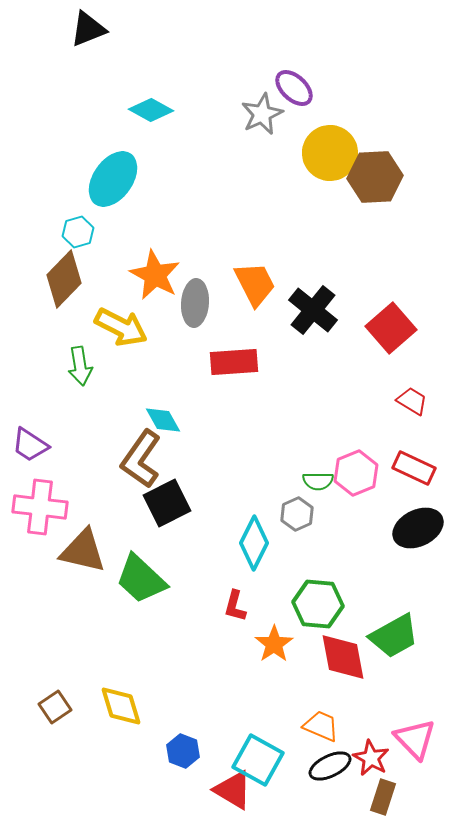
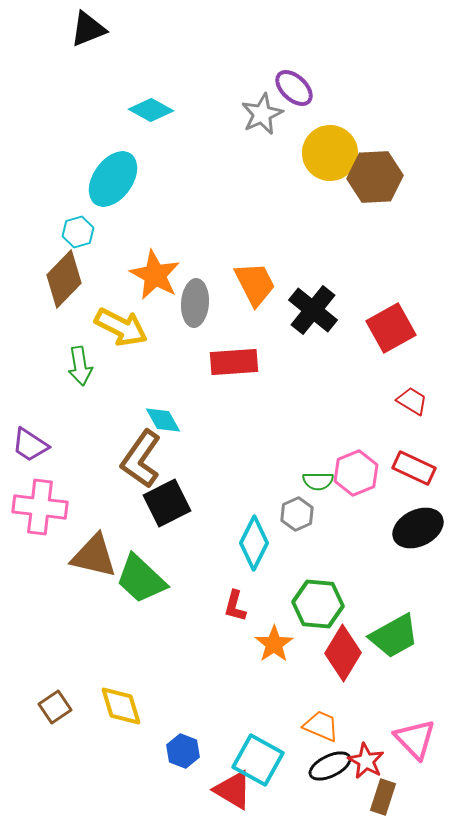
red square at (391, 328): rotated 12 degrees clockwise
brown triangle at (83, 551): moved 11 px right, 5 px down
red diamond at (343, 657): moved 4 px up; rotated 42 degrees clockwise
red star at (371, 758): moved 5 px left, 3 px down
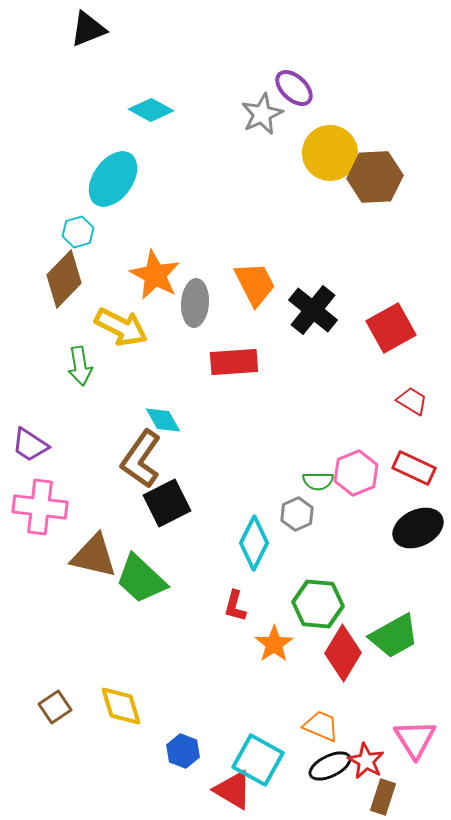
pink triangle at (415, 739): rotated 12 degrees clockwise
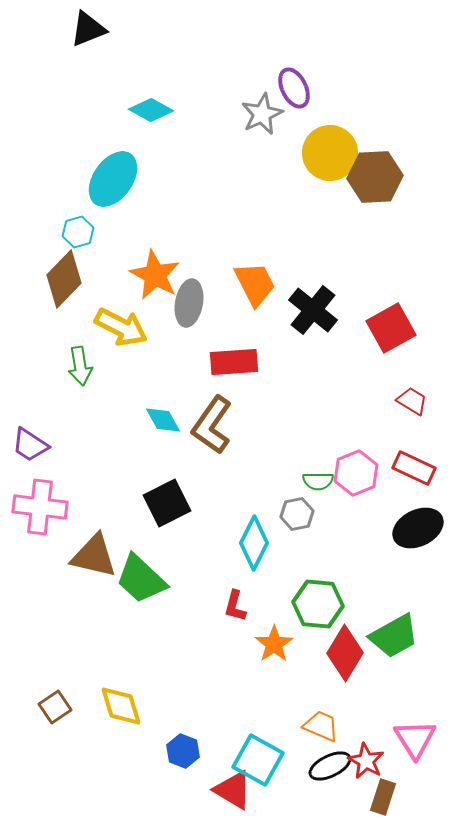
purple ellipse at (294, 88): rotated 21 degrees clockwise
gray ellipse at (195, 303): moved 6 px left; rotated 6 degrees clockwise
brown L-shape at (141, 459): moved 71 px right, 34 px up
gray hexagon at (297, 514): rotated 12 degrees clockwise
red diamond at (343, 653): moved 2 px right
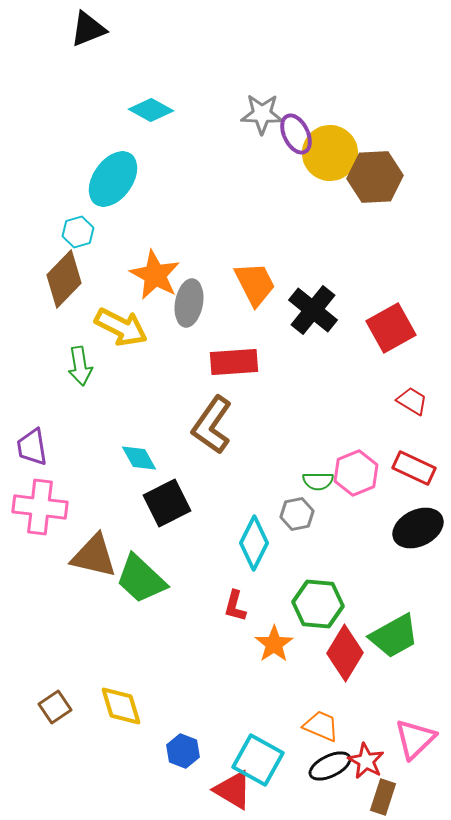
purple ellipse at (294, 88): moved 2 px right, 46 px down
gray star at (262, 114): rotated 27 degrees clockwise
cyan diamond at (163, 420): moved 24 px left, 38 px down
purple trapezoid at (30, 445): moved 2 px right, 2 px down; rotated 48 degrees clockwise
pink triangle at (415, 739): rotated 18 degrees clockwise
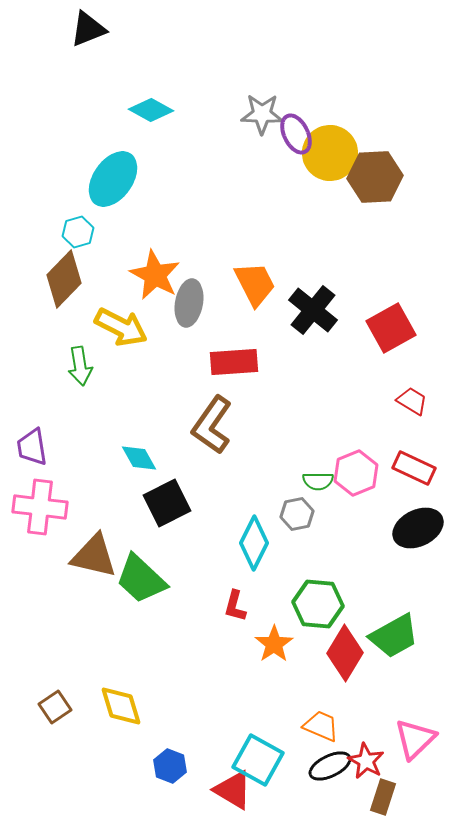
blue hexagon at (183, 751): moved 13 px left, 15 px down
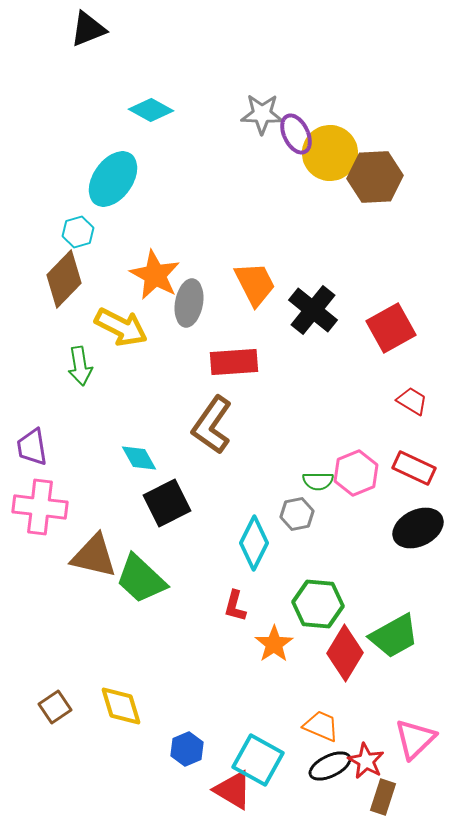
blue hexagon at (170, 766): moved 17 px right, 17 px up; rotated 16 degrees clockwise
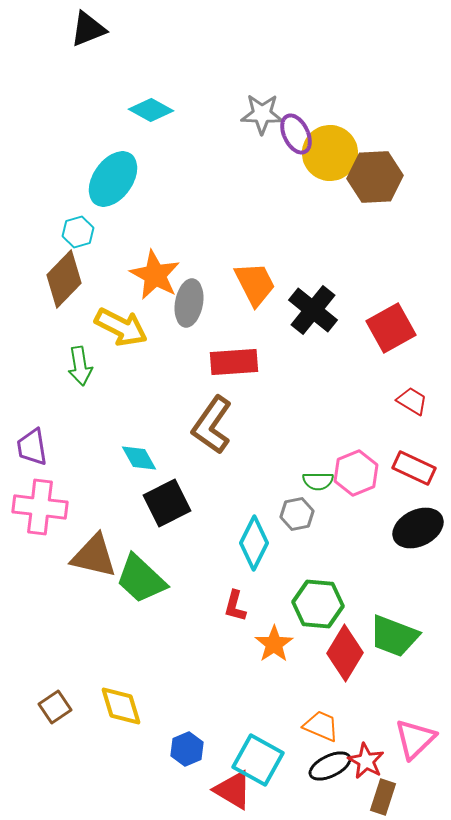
green trapezoid at (394, 636): rotated 50 degrees clockwise
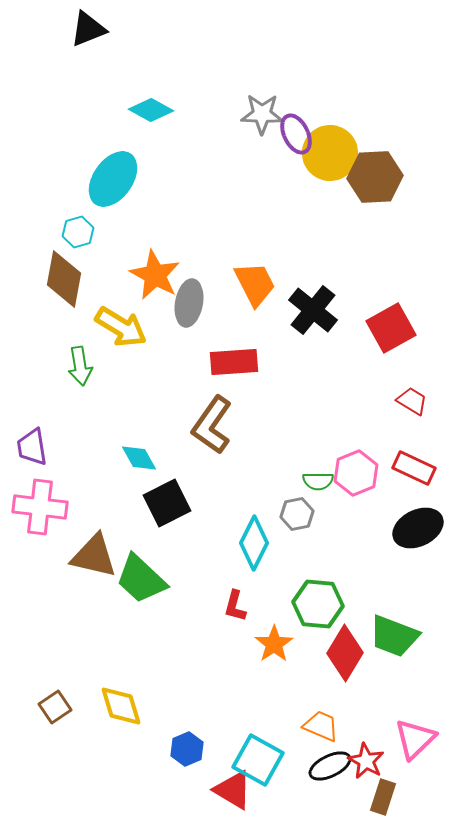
brown diamond at (64, 279): rotated 34 degrees counterclockwise
yellow arrow at (121, 327): rotated 4 degrees clockwise
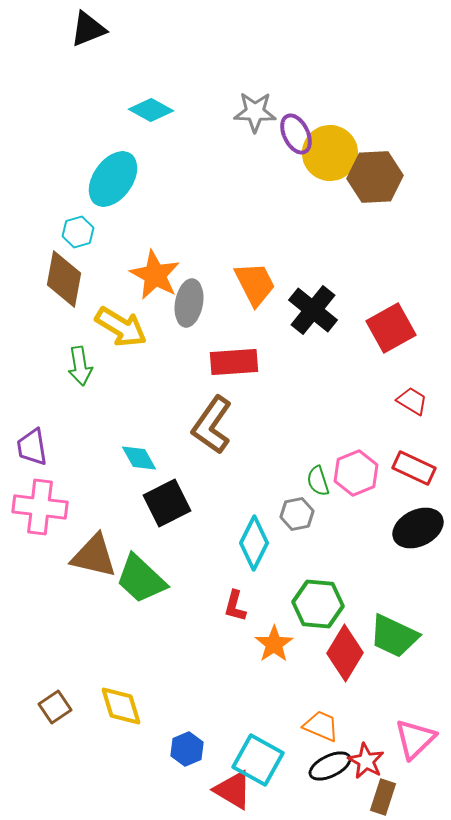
gray star at (262, 114): moved 7 px left, 2 px up
green semicircle at (318, 481): rotated 72 degrees clockwise
green trapezoid at (394, 636): rotated 4 degrees clockwise
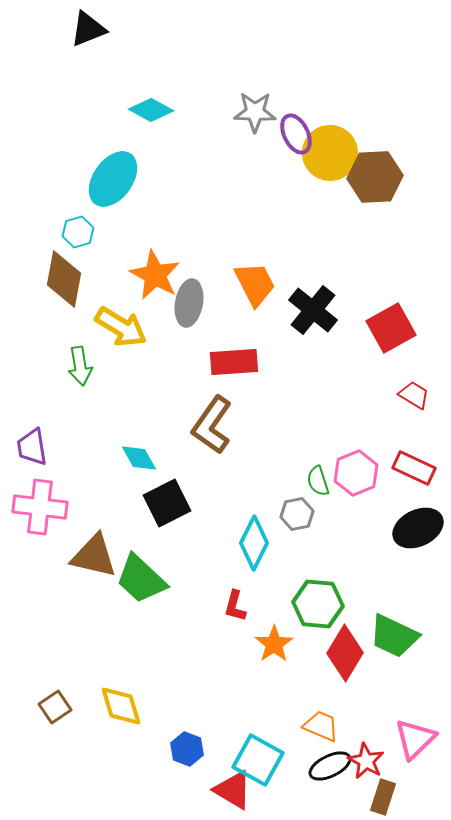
red trapezoid at (412, 401): moved 2 px right, 6 px up
blue hexagon at (187, 749): rotated 16 degrees counterclockwise
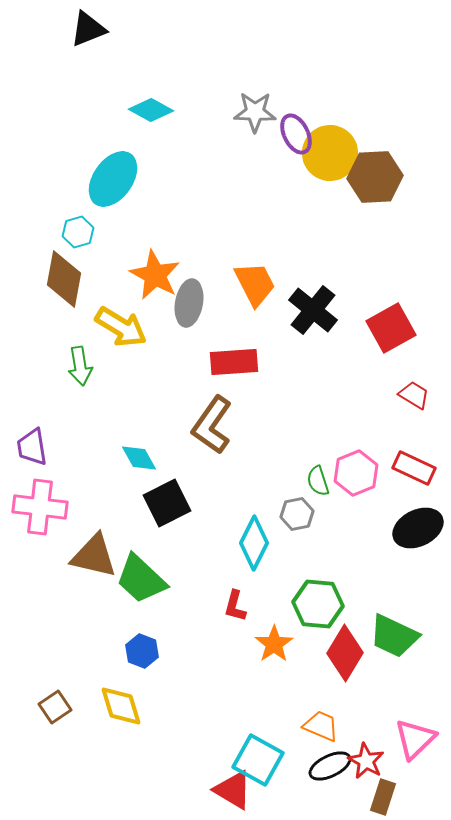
blue hexagon at (187, 749): moved 45 px left, 98 px up
